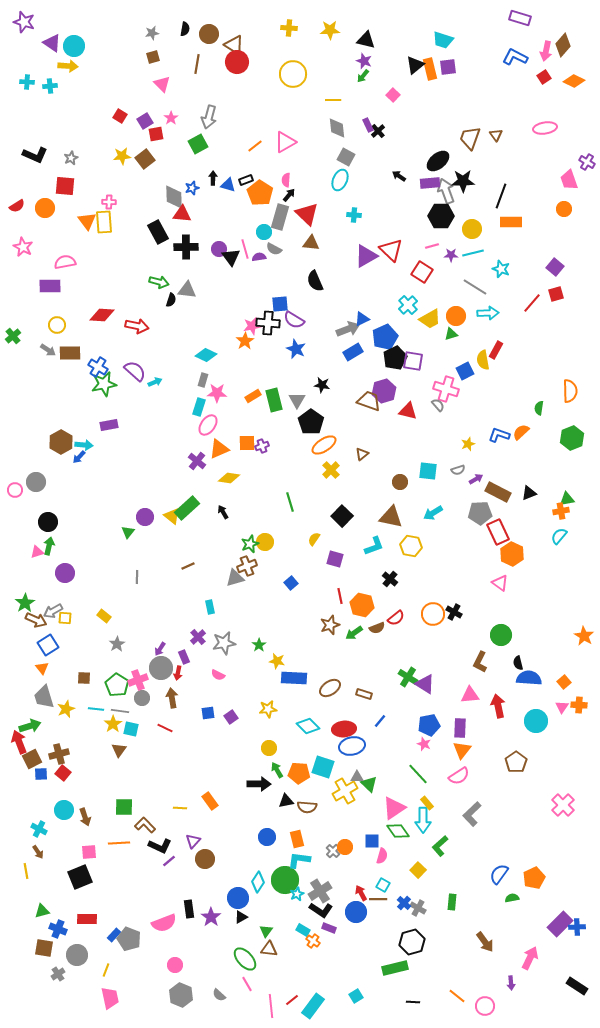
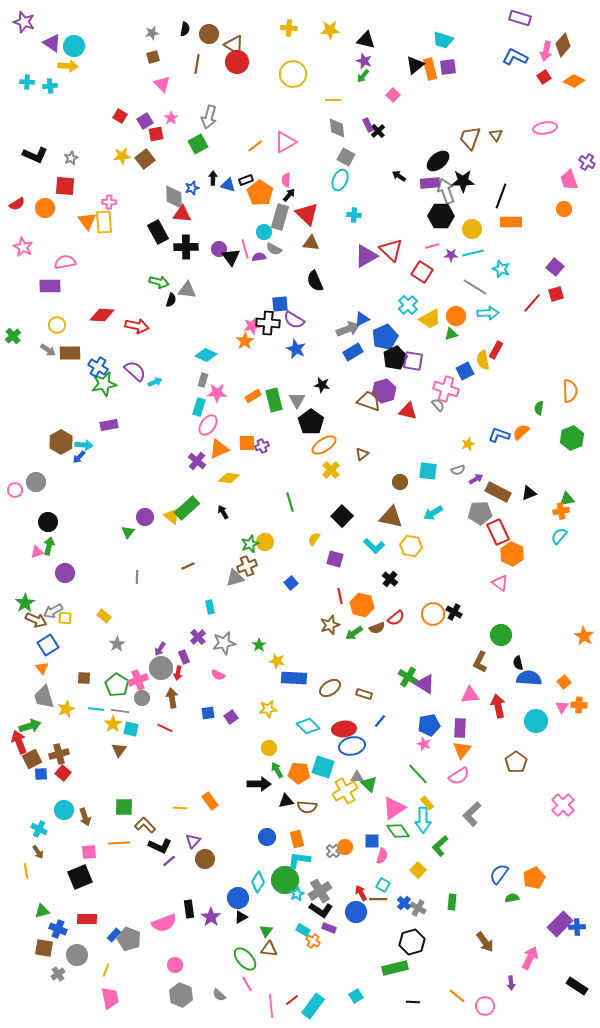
red semicircle at (17, 206): moved 2 px up
cyan L-shape at (374, 546): rotated 65 degrees clockwise
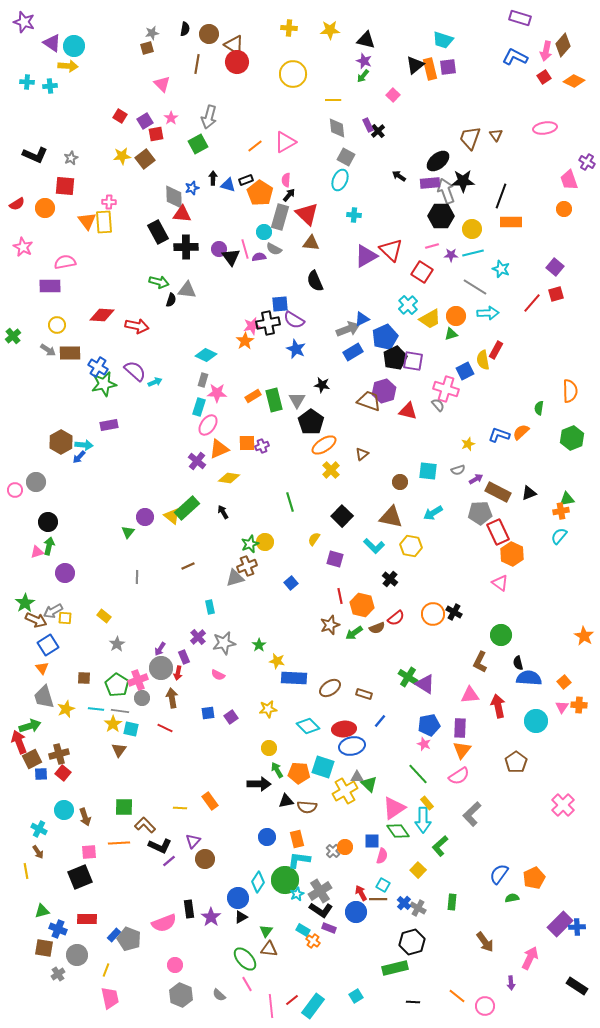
brown square at (153, 57): moved 6 px left, 9 px up
black cross at (268, 323): rotated 15 degrees counterclockwise
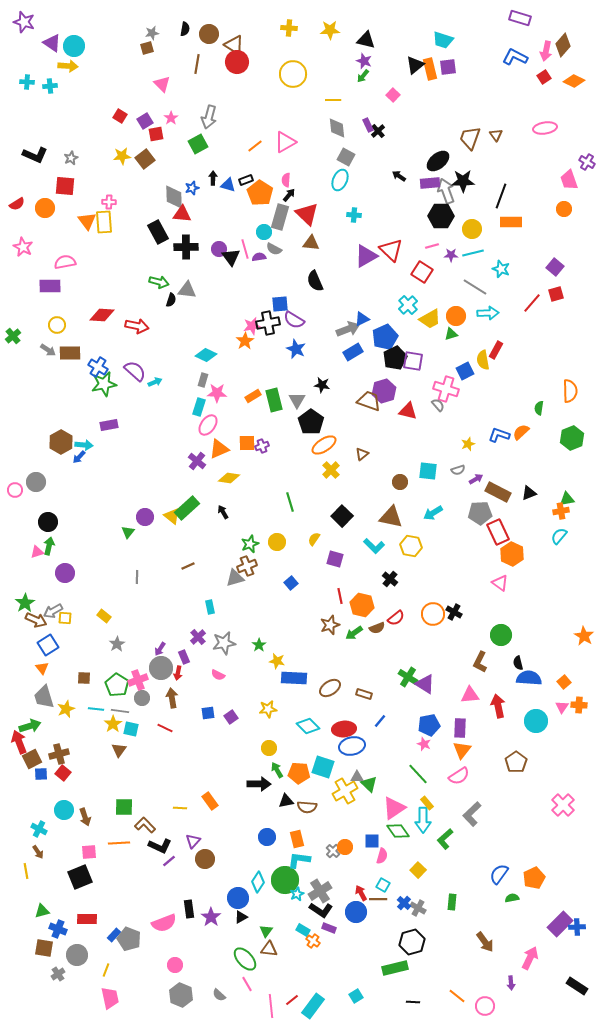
yellow circle at (265, 542): moved 12 px right
green L-shape at (440, 846): moved 5 px right, 7 px up
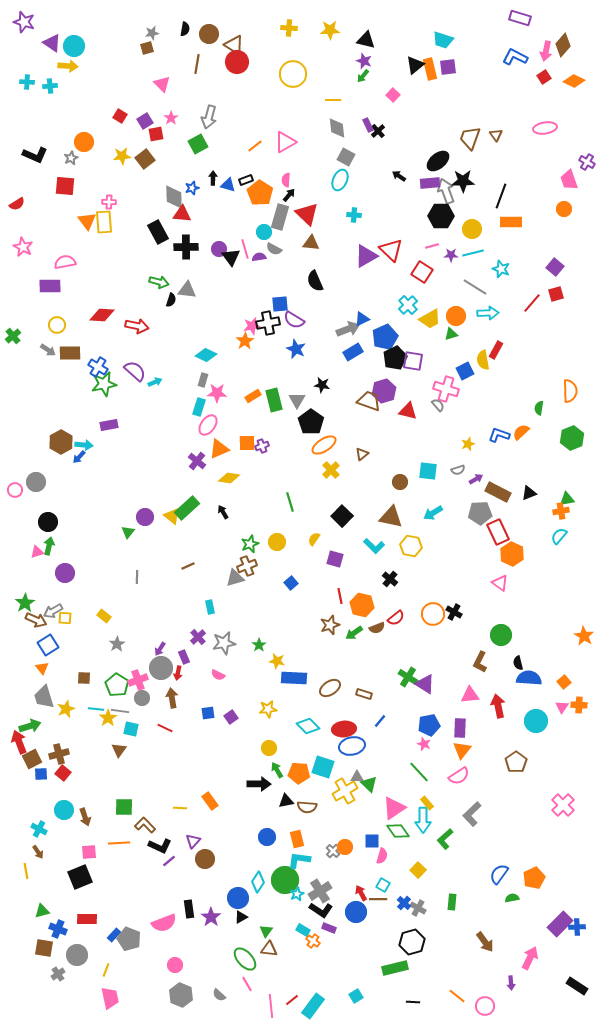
orange circle at (45, 208): moved 39 px right, 66 px up
yellow star at (113, 724): moved 5 px left, 6 px up
green line at (418, 774): moved 1 px right, 2 px up
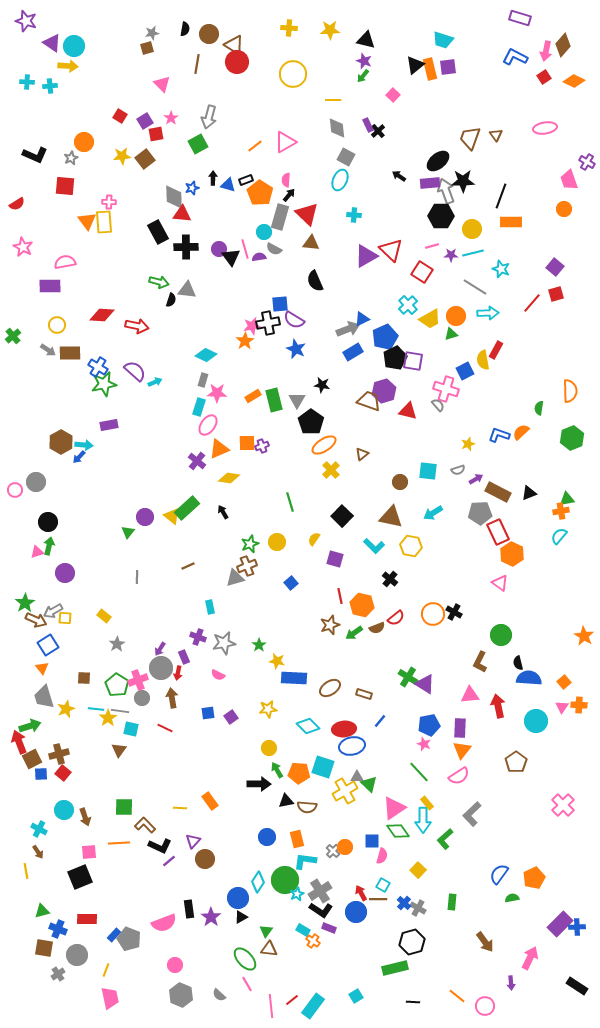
purple star at (24, 22): moved 2 px right, 1 px up
purple cross at (198, 637): rotated 28 degrees counterclockwise
cyan L-shape at (299, 860): moved 6 px right, 1 px down
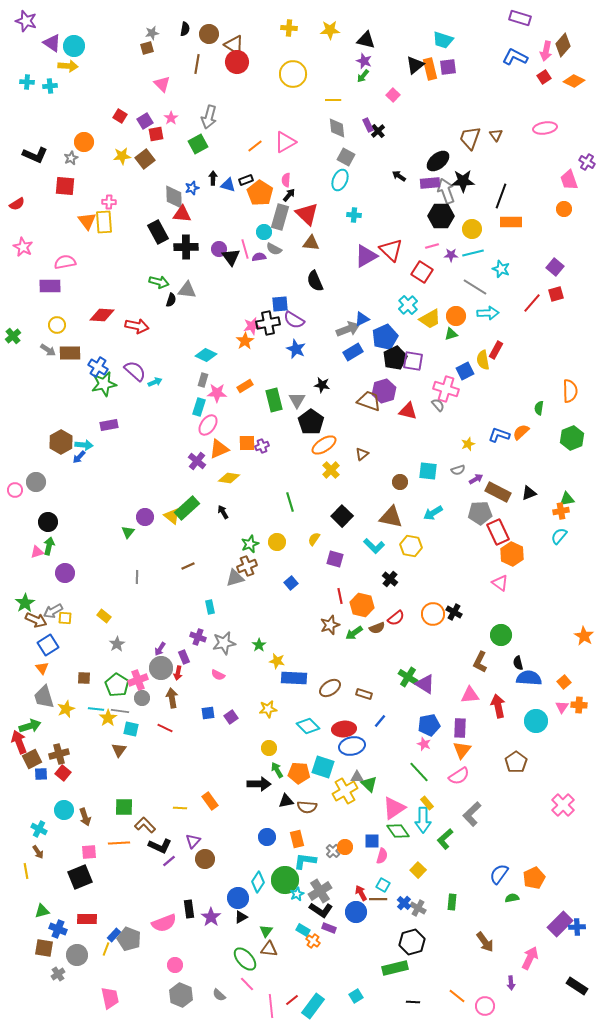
orange rectangle at (253, 396): moved 8 px left, 10 px up
yellow line at (106, 970): moved 21 px up
pink line at (247, 984): rotated 14 degrees counterclockwise
